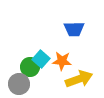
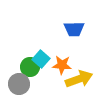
orange star: moved 4 px down
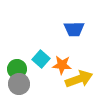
green circle: moved 13 px left, 2 px down
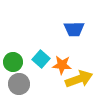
green circle: moved 4 px left, 7 px up
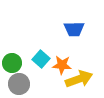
green circle: moved 1 px left, 1 px down
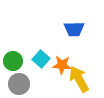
green circle: moved 1 px right, 2 px up
yellow arrow: rotated 100 degrees counterclockwise
